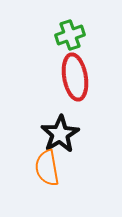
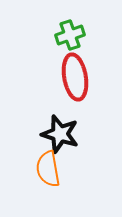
black star: rotated 24 degrees counterclockwise
orange semicircle: moved 1 px right, 1 px down
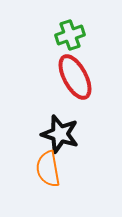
red ellipse: rotated 18 degrees counterclockwise
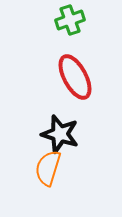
green cross: moved 15 px up
orange semicircle: moved 1 px up; rotated 27 degrees clockwise
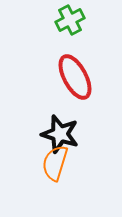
green cross: rotated 8 degrees counterclockwise
orange semicircle: moved 7 px right, 5 px up
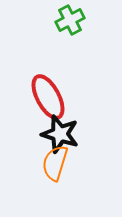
red ellipse: moved 27 px left, 20 px down
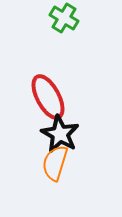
green cross: moved 6 px left, 2 px up; rotated 32 degrees counterclockwise
black star: rotated 12 degrees clockwise
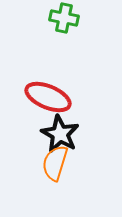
green cross: rotated 20 degrees counterclockwise
red ellipse: rotated 39 degrees counterclockwise
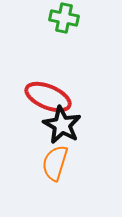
black star: moved 2 px right, 9 px up
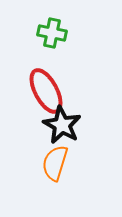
green cross: moved 12 px left, 15 px down
red ellipse: moved 2 px left, 6 px up; rotated 39 degrees clockwise
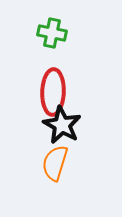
red ellipse: moved 7 px right, 1 px down; rotated 30 degrees clockwise
